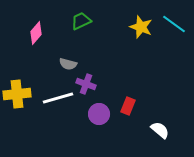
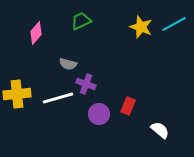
cyan line: rotated 65 degrees counterclockwise
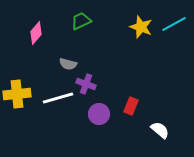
red rectangle: moved 3 px right
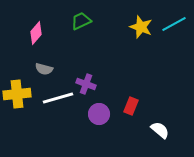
gray semicircle: moved 24 px left, 5 px down
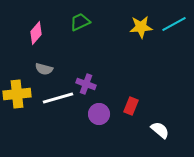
green trapezoid: moved 1 px left, 1 px down
yellow star: rotated 25 degrees counterclockwise
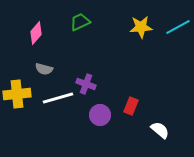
cyan line: moved 4 px right, 3 px down
purple circle: moved 1 px right, 1 px down
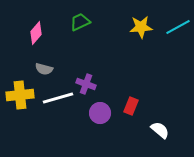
yellow cross: moved 3 px right, 1 px down
purple circle: moved 2 px up
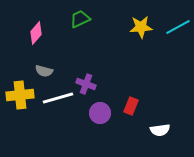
green trapezoid: moved 3 px up
gray semicircle: moved 2 px down
white semicircle: rotated 132 degrees clockwise
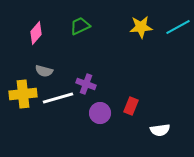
green trapezoid: moved 7 px down
yellow cross: moved 3 px right, 1 px up
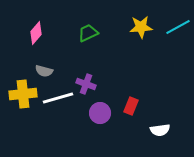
green trapezoid: moved 8 px right, 7 px down
